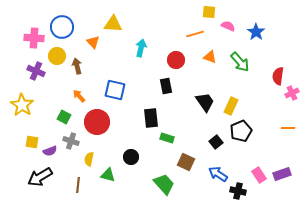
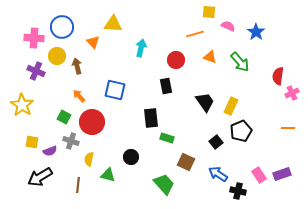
red circle at (97, 122): moved 5 px left
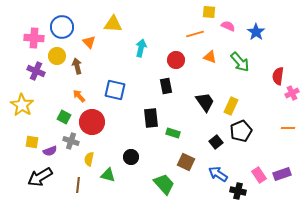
orange triangle at (93, 42): moved 4 px left
green rectangle at (167, 138): moved 6 px right, 5 px up
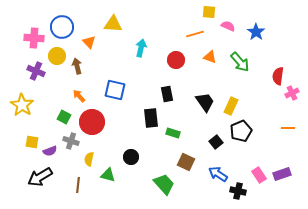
black rectangle at (166, 86): moved 1 px right, 8 px down
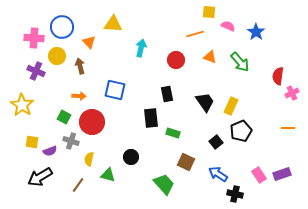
brown arrow at (77, 66): moved 3 px right
orange arrow at (79, 96): rotated 136 degrees clockwise
brown line at (78, 185): rotated 28 degrees clockwise
black cross at (238, 191): moved 3 px left, 3 px down
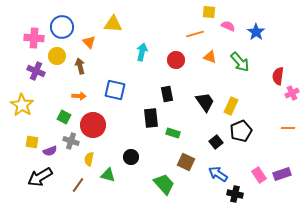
cyan arrow at (141, 48): moved 1 px right, 4 px down
red circle at (92, 122): moved 1 px right, 3 px down
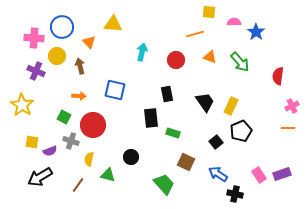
pink semicircle at (228, 26): moved 6 px right, 4 px up; rotated 24 degrees counterclockwise
pink cross at (292, 93): moved 13 px down
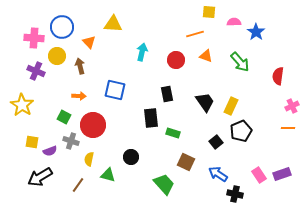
orange triangle at (210, 57): moved 4 px left, 1 px up
